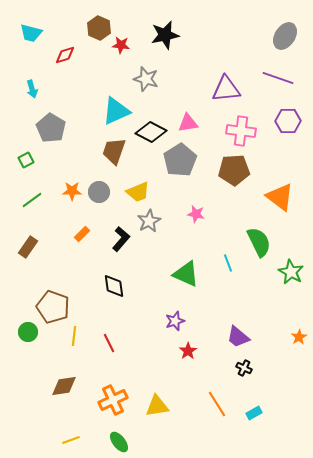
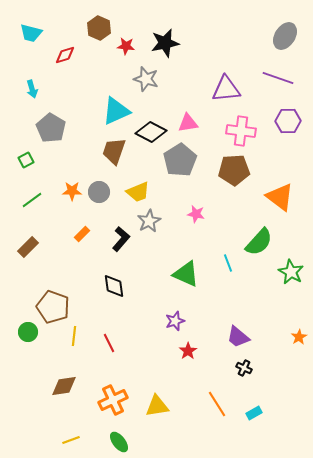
black star at (165, 35): moved 8 px down
red star at (121, 45): moved 5 px right, 1 px down
green semicircle at (259, 242): rotated 68 degrees clockwise
brown rectangle at (28, 247): rotated 10 degrees clockwise
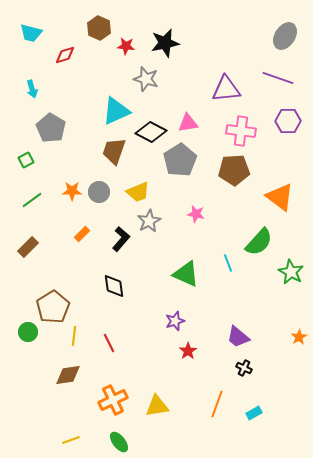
brown pentagon at (53, 307): rotated 20 degrees clockwise
brown diamond at (64, 386): moved 4 px right, 11 px up
orange line at (217, 404): rotated 52 degrees clockwise
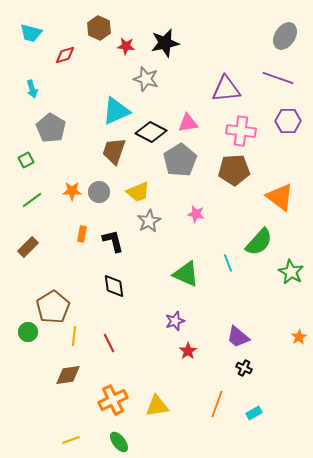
orange rectangle at (82, 234): rotated 35 degrees counterclockwise
black L-shape at (121, 239): moved 8 px left, 2 px down; rotated 55 degrees counterclockwise
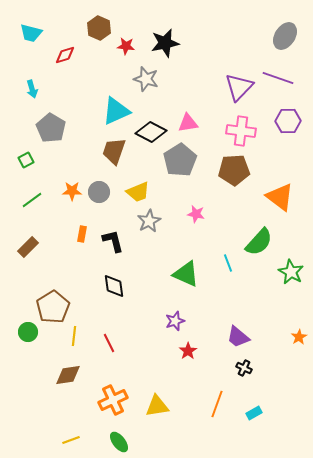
purple triangle at (226, 89): moved 13 px right, 2 px up; rotated 40 degrees counterclockwise
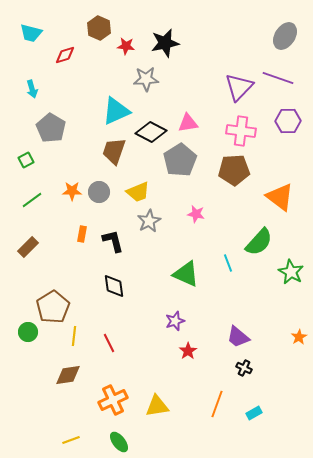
gray star at (146, 79): rotated 20 degrees counterclockwise
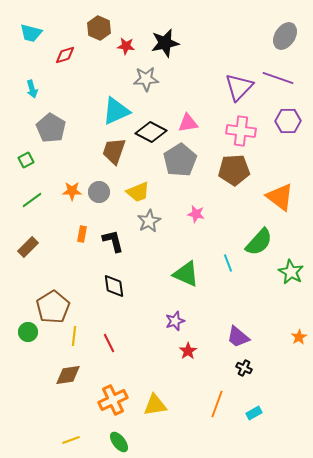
yellow triangle at (157, 406): moved 2 px left, 1 px up
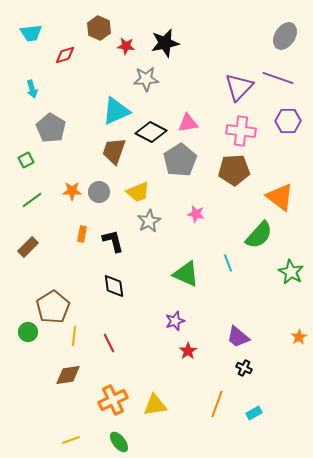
cyan trapezoid at (31, 33): rotated 20 degrees counterclockwise
green semicircle at (259, 242): moved 7 px up
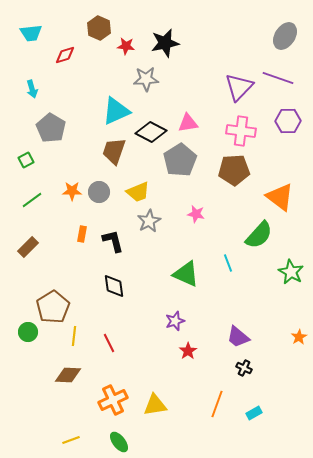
brown diamond at (68, 375): rotated 12 degrees clockwise
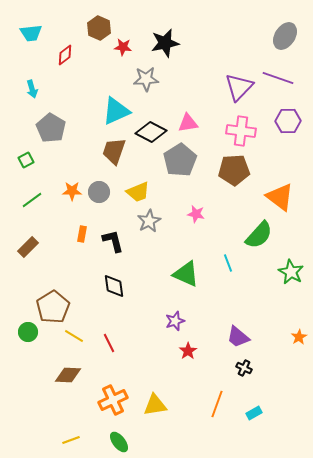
red star at (126, 46): moved 3 px left, 1 px down
red diamond at (65, 55): rotated 20 degrees counterclockwise
yellow line at (74, 336): rotated 66 degrees counterclockwise
